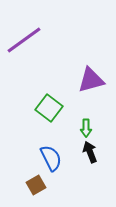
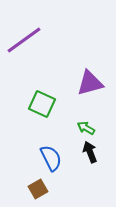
purple triangle: moved 1 px left, 3 px down
green square: moved 7 px left, 4 px up; rotated 12 degrees counterclockwise
green arrow: rotated 120 degrees clockwise
brown square: moved 2 px right, 4 px down
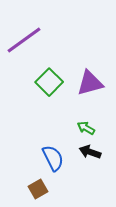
green square: moved 7 px right, 22 px up; rotated 20 degrees clockwise
black arrow: rotated 50 degrees counterclockwise
blue semicircle: moved 2 px right
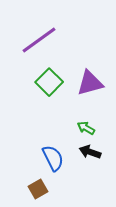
purple line: moved 15 px right
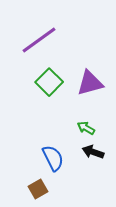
black arrow: moved 3 px right
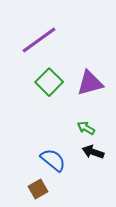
blue semicircle: moved 2 px down; rotated 24 degrees counterclockwise
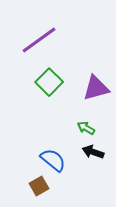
purple triangle: moved 6 px right, 5 px down
brown square: moved 1 px right, 3 px up
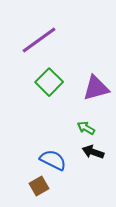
blue semicircle: rotated 12 degrees counterclockwise
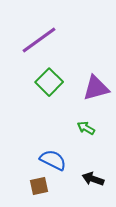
black arrow: moved 27 px down
brown square: rotated 18 degrees clockwise
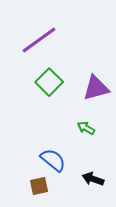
blue semicircle: rotated 12 degrees clockwise
